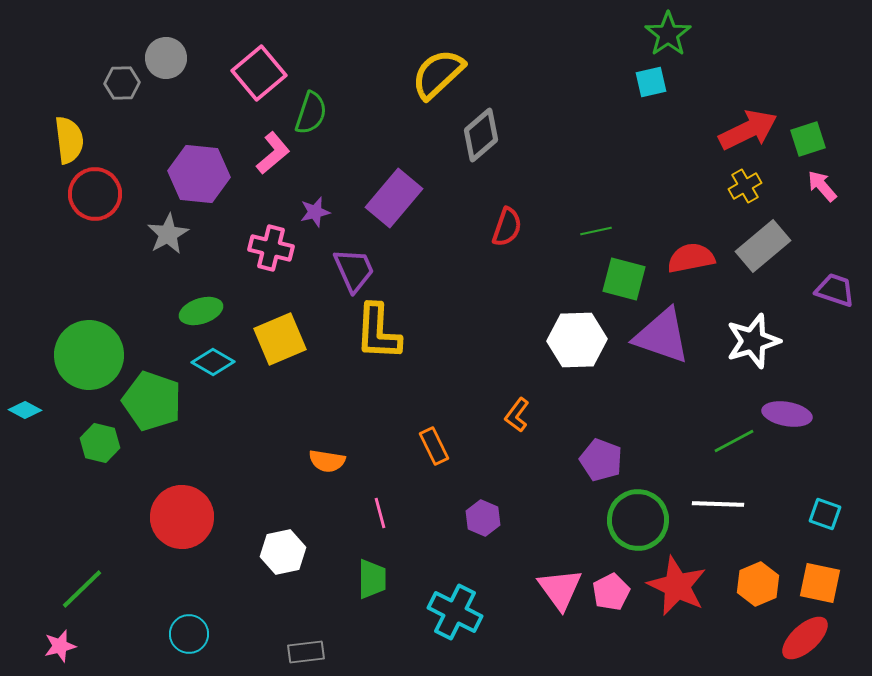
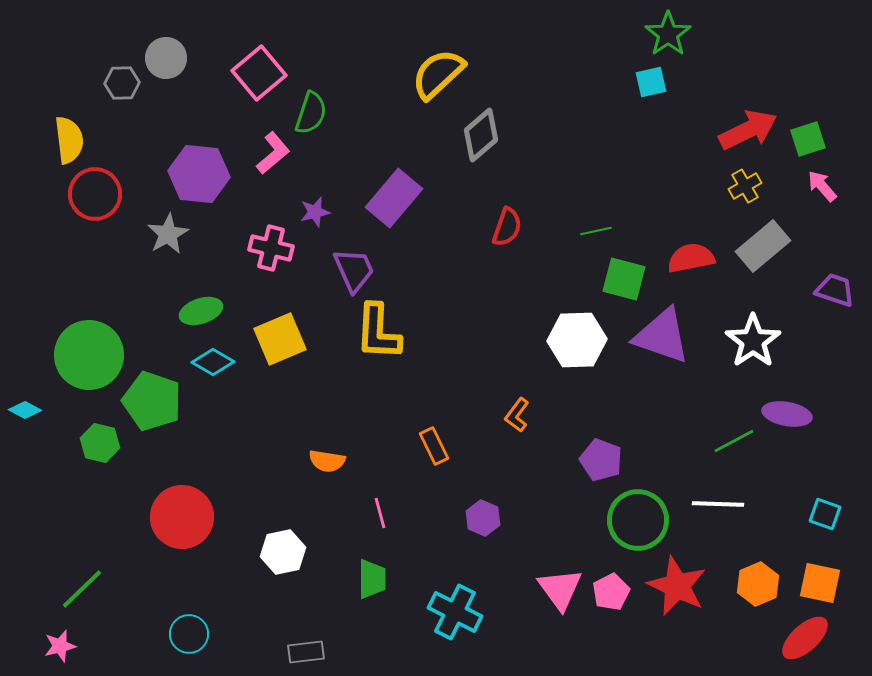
white star at (753, 341): rotated 18 degrees counterclockwise
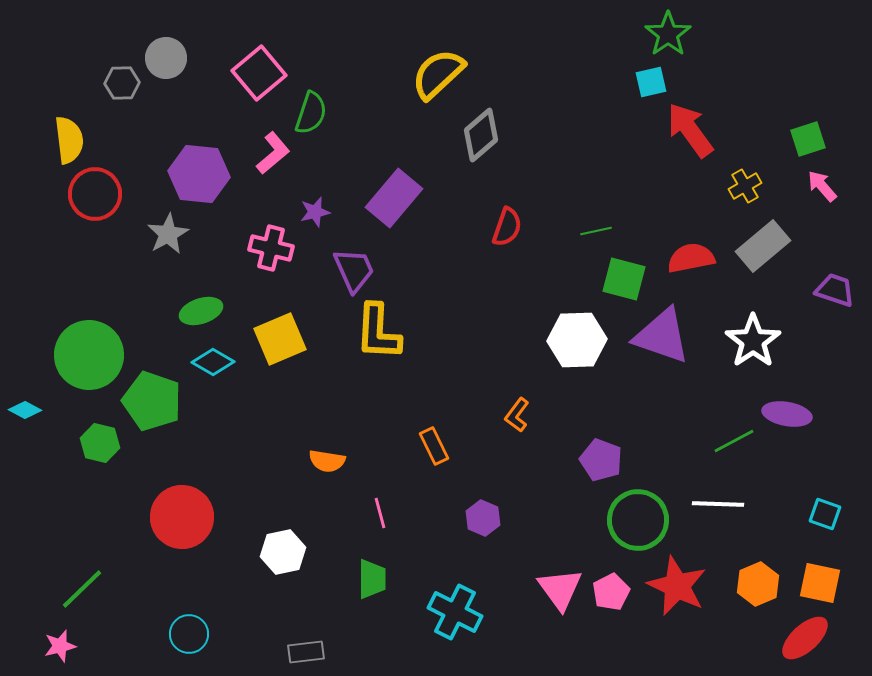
red arrow at (748, 130): moved 58 px left; rotated 100 degrees counterclockwise
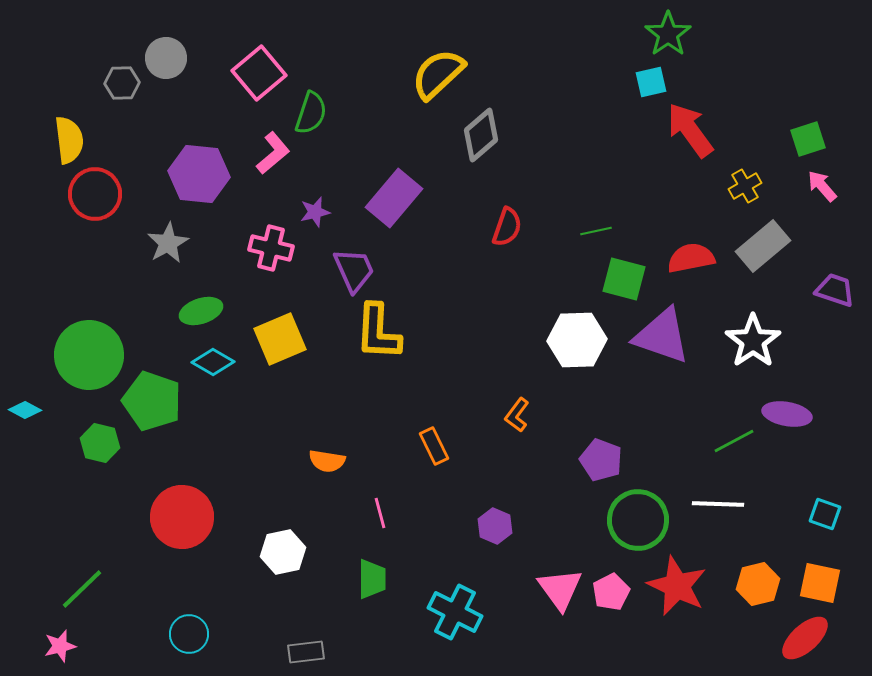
gray star at (168, 234): moved 9 px down
purple hexagon at (483, 518): moved 12 px right, 8 px down
orange hexagon at (758, 584): rotated 9 degrees clockwise
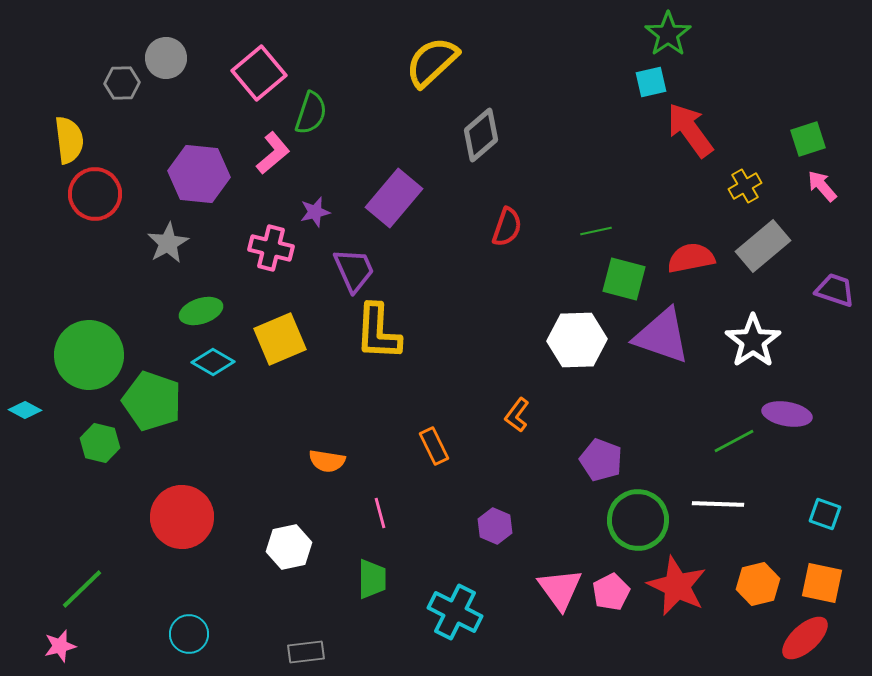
yellow semicircle at (438, 74): moved 6 px left, 12 px up
white hexagon at (283, 552): moved 6 px right, 5 px up
orange square at (820, 583): moved 2 px right
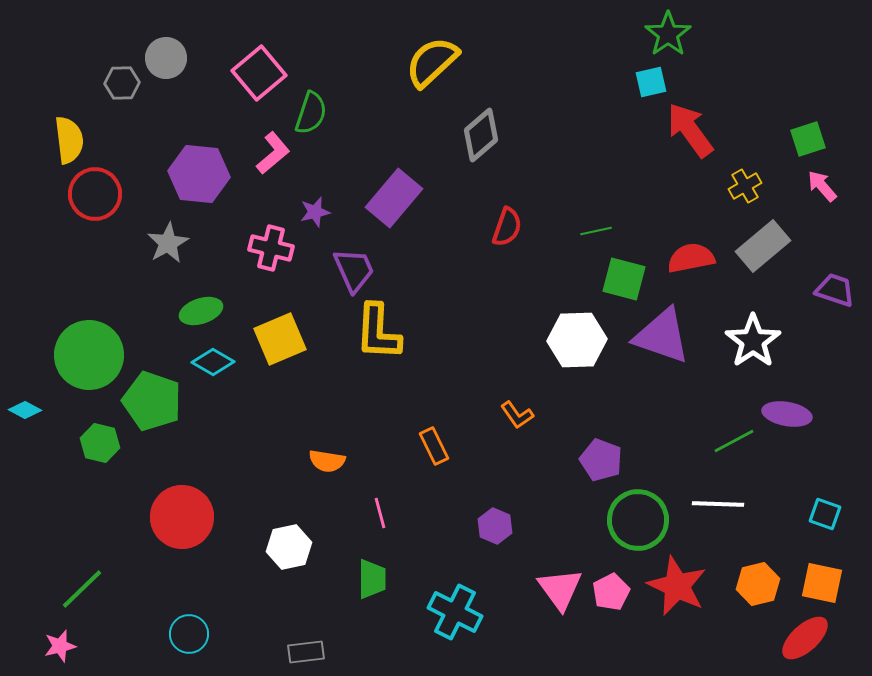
orange L-shape at (517, 415): rotated 72 degrees counterclockwise
